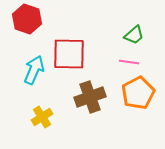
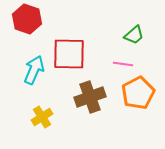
pink line: moved 6 px left, 2 px down
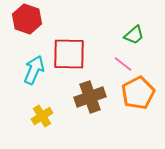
pink line: rotated 30 degrees clockwise
yellow cross: moved 1 px up
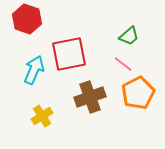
green trapezoid: moved 5 px left, 1 px down
red square: rotated 12 degrees counterclockwise
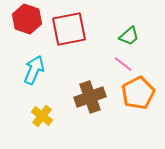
red square: moved 25 px up
yellow cross: rotated 20 degrees counterclockwise
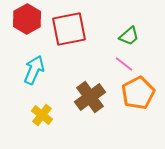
red hexagon: rotated 12 degrees clockwise
pink line: moved 1 px right
brown cross: rotated 16 degrees counterclockwise
yellow cross: moved 1 px up
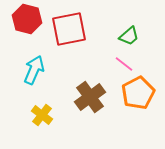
red hexagon: rotated 16 degrees counterclockwise
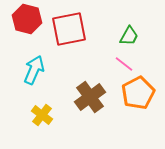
green trapezoid: rotated 20 degrees counterclockwise
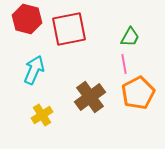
green trapezoid: moved 1 px right, 1 px down
pink line: rotated 42 degrees clockwise
yellow cross: rotated 20 degrees clockwise
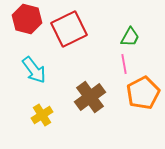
red square: rotated 15 degrees counterclockwise
cyan arrow: rotated 120 degrees clockwise
orange pentagon: moved 5 px right
